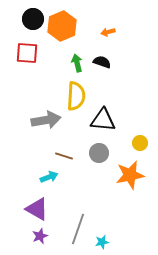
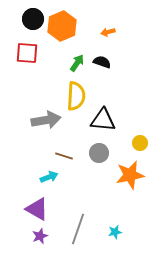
green arrow: rotated 48 degrees clockwise
cyan star: moved 13 px right, 10 px up
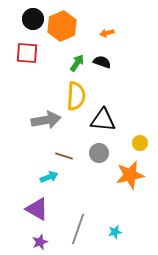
orange arrow: moved 1 px left, 1 px down
purple star: moved 6 px down
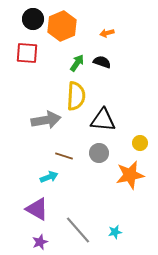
gray line: moved 1 px down; rotated 60 degrees counterclockwise
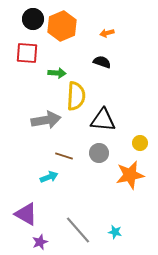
green arrow: moved 20 px left, 10 px down; rotated 60 degrees clockwise
purple triangle: moved 11 px left, 5 px down
cyan star: rotated 24 degrees clockwise
